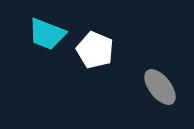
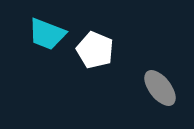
gray ellipse: moved 1 px down
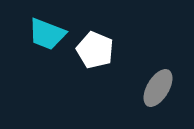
gray ellipse: moved 2 px left; rotated 69 degrees clockwise
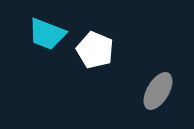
gray ellipse: moved 3 px down
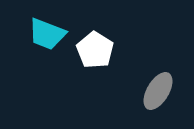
white pentagon: rotated 9 degrees clockwise
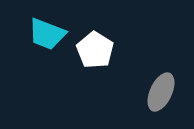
gray ellipse: moved 3 px right, 1 px down; rotated 6 degrees counterclockwise
